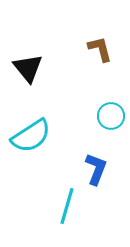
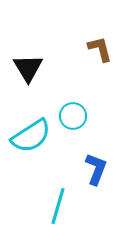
black triangle: rotated 8 degrees clockwise
cyan circle: moved 38 px left
cyan line: moved 9 px left
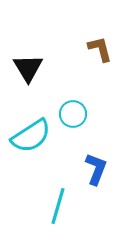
cyan circle: moved 2 px up
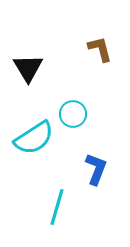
cyan semicircle: moved 3 px right, 2 px down
cyan line: moved 1 px left, 1 px down
